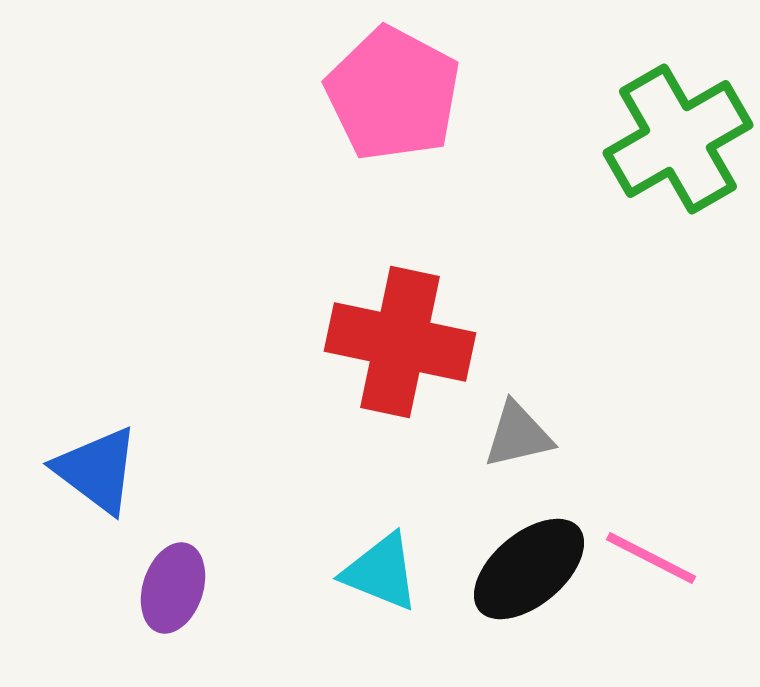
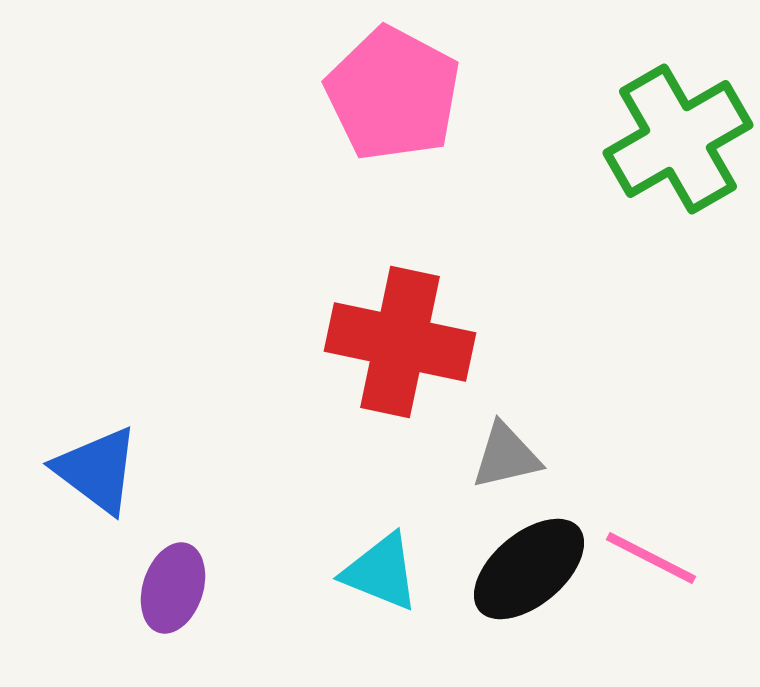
gray triangle: moved 12 px left, 21 px down
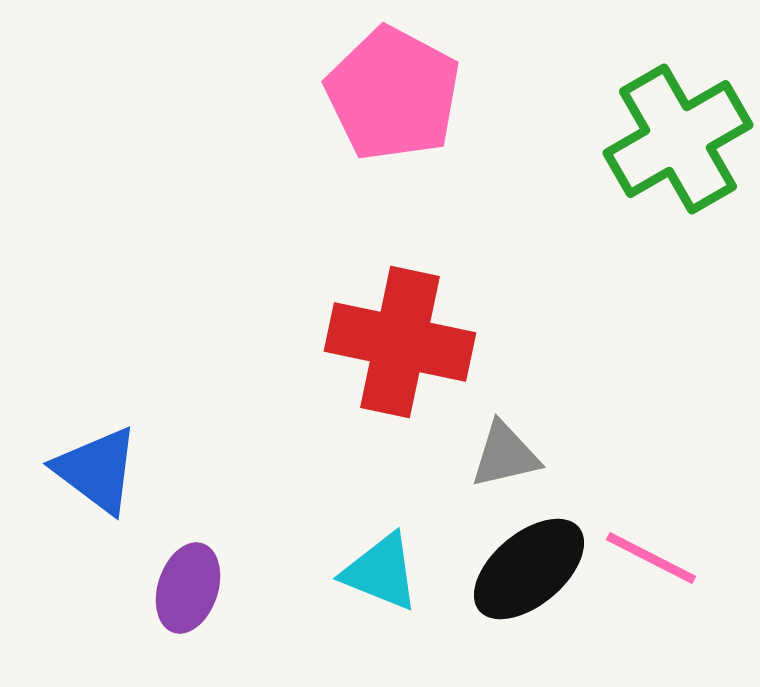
gray triangle: moved 1 px left, 1 px up
purple ellipse: moved 15 px right
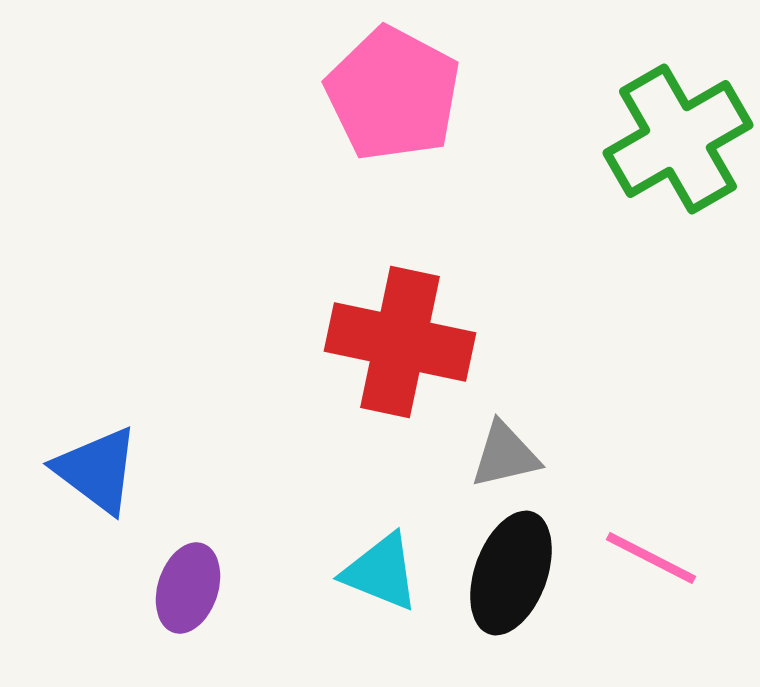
black ellipse: moved 18 px left, 4 px down; rotated 30 degrees counterclockwise
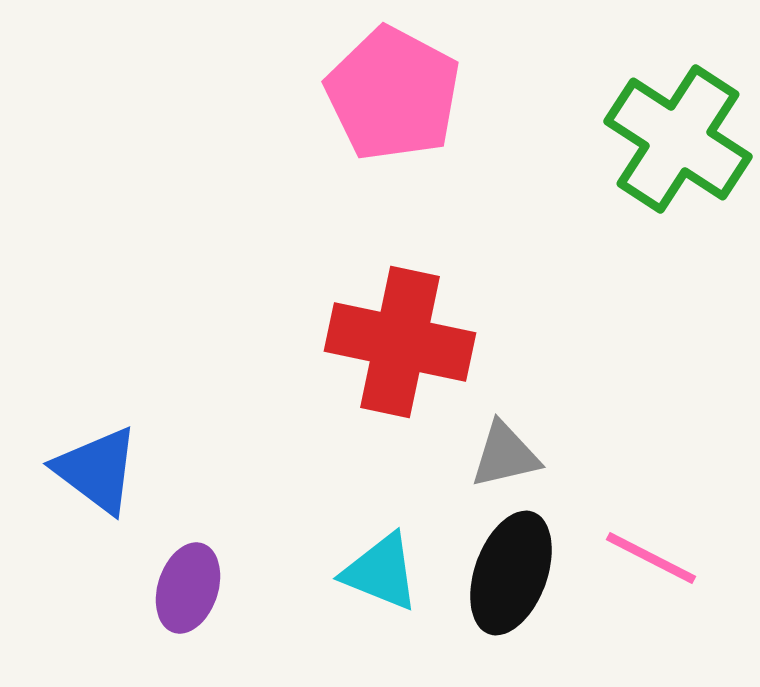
green cross: rotated 27 degrees counterclockwise
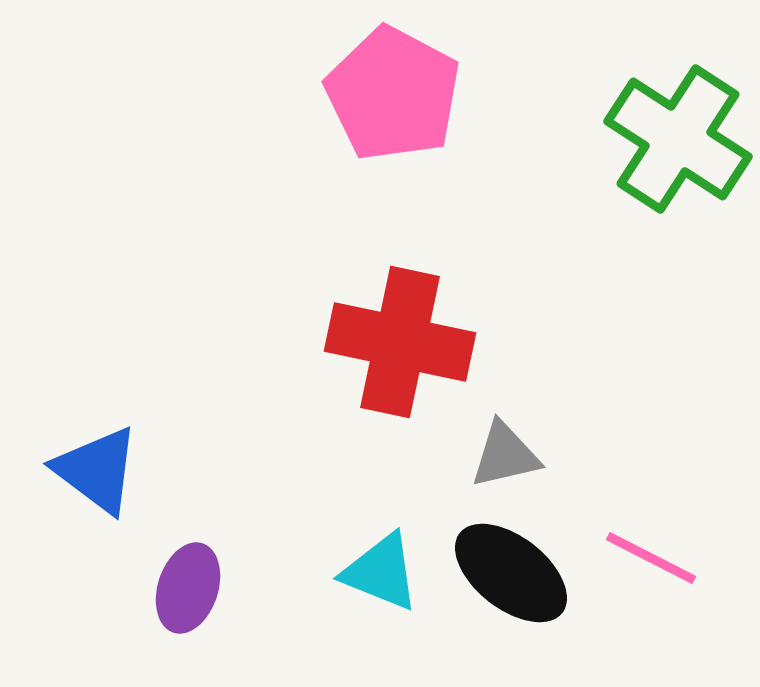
black ellipse: rotated 72 degrees counterclockwise
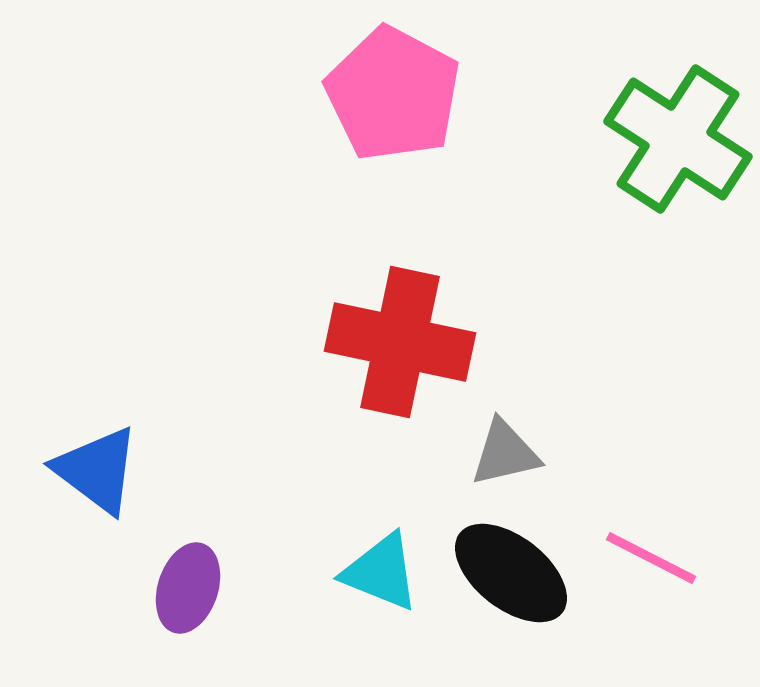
gray triangle: moved 2 px up
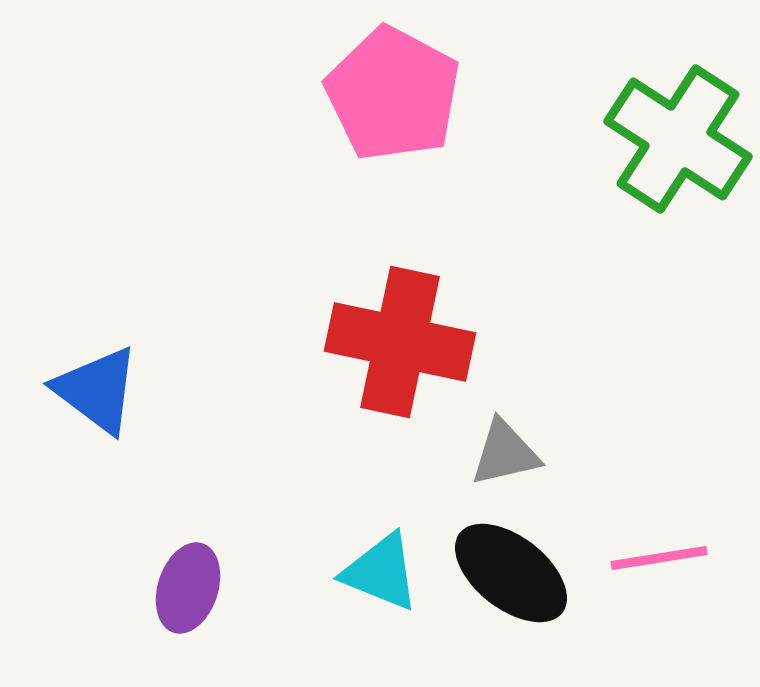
blue triangle: moved 80 px up
pink line: moved 8 px right; rotated 36 degrees counterclockwise
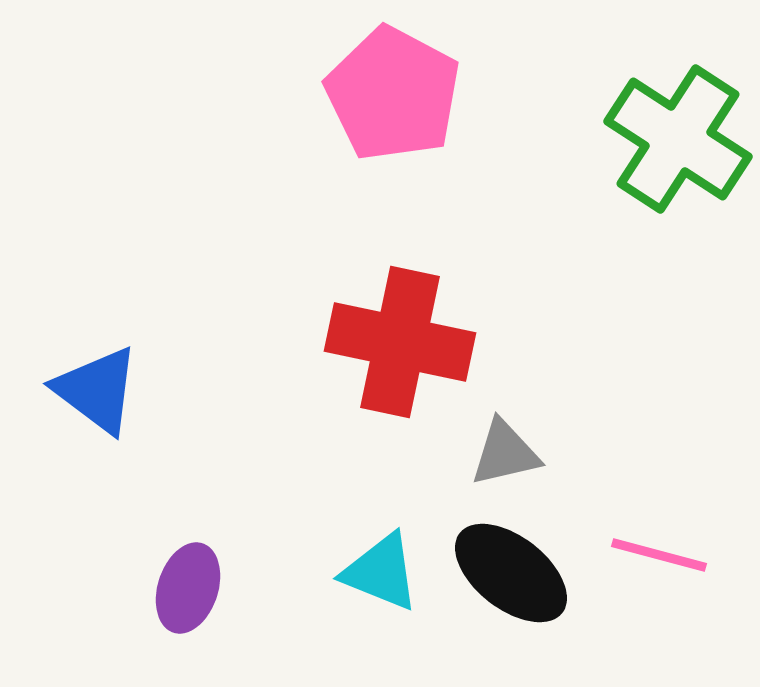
pink line: moved 3 px up; rotated 24 degrees clockwise
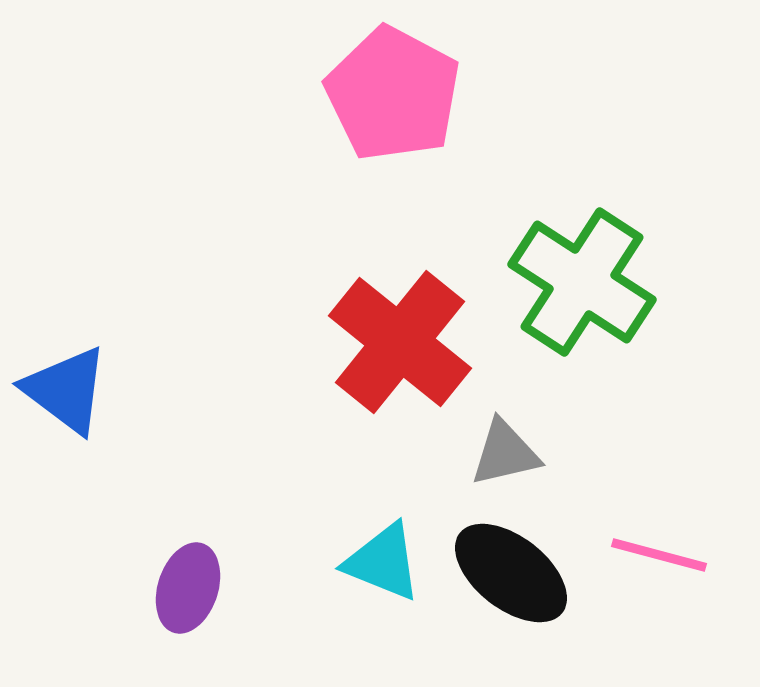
green cross: moved 96 px left, 143 px down
red cross: rotated 27 degrees clockwise
blue triangle: moved 31 px left
cyan triangle: moved 2 px right, 10 px up
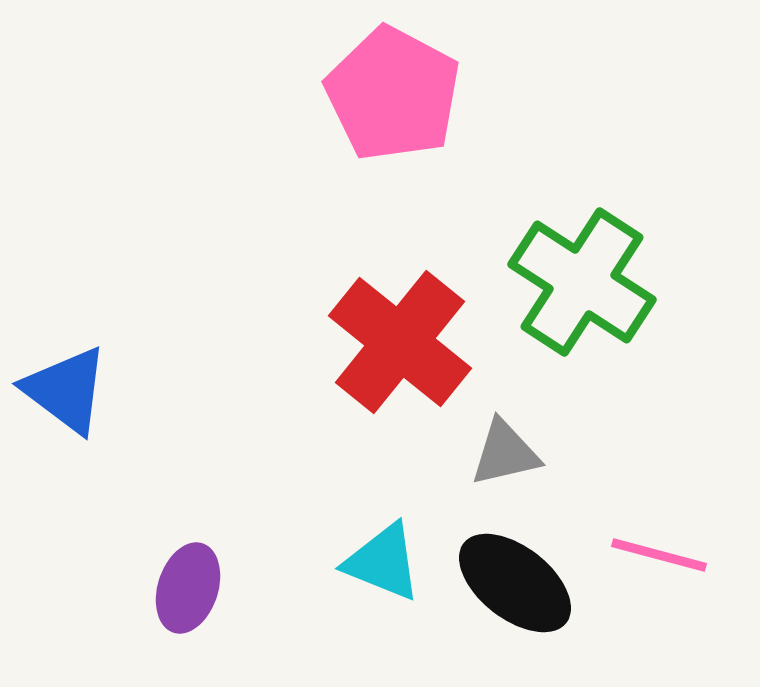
black ellipse: moved 4 px right, 10 px down
